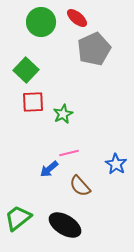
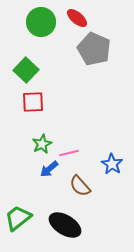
gray pentagon: rotated 24 degrees counterclockwise
green star: moved 21 px left, 30 px down
blue star: moved 4 px left
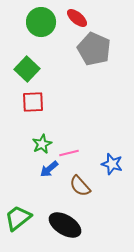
green square: moved 1 px right, 1 px up
blue star: rotated 15 degrees counterclockwise
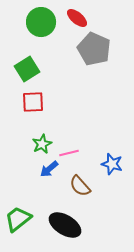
green square: rotated 15 degrees clockwise
green trapezoid: moved 1 px down
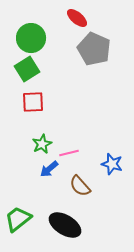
green circle: moved 10 px left, 16 px down
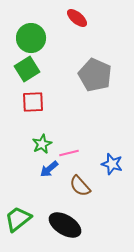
gray pentagon: moved 1 px right, 26 px down
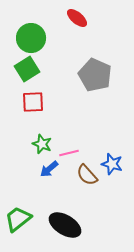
green star: rotated 24 degrees counterclockwise
brown semicircle: moved 7 px right, 11 px up
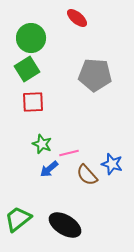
gray pentagon: rotated 20 degrees counterclockwise
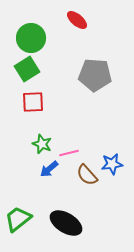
red ellipse: moved 2 px down
blue star: rotated 25 degrees counterclockwise
black ellipse: moved 1 px right, 2 px up
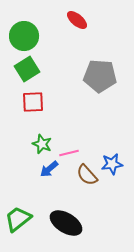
green circle: moved 7 px left, 2 px up
gray pentagon: moved 5 px right, 1 px down
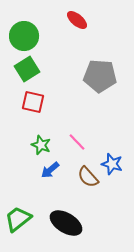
red square: rotated 15 degrees clockwise
green star: moved 1 px left, 1 px down
pink line: moved 8 px right, 11 px up; rotated 60 degrees clockwise
blue star: rotated 25 degrees clockwise
blue arrow: moved 1 px right, 1 px down
brown semicircle: moved 1 px right, 2 px down
